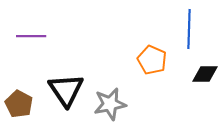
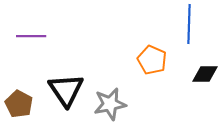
blue line: moved 5 px up
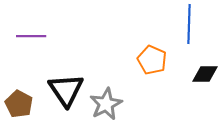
gray star: moved 4 px left; rotated 16 degrees counterclockwise
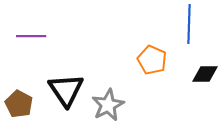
gray star: moved 2 px right, 1 px down
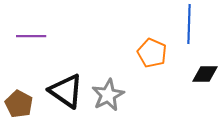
orange pentagon: moved 7 px up
black triangle: moved 1 px down; rotated 21 degrees counterclockwise
gray star: moved 10 px up
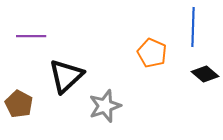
blue line: moved 4 px right, 3 px down
black diamond: rotated 40 degrees clockwise
black triangle: moved 15 px up; rotated 42 degrees clockwise
gray star: moved 3 px left, 11 px down; rotated 8 degrees clockwise
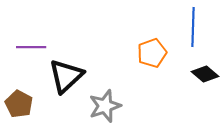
purple line: moved 11 px down
orange pentagon: rotated 28 degrees clockwise
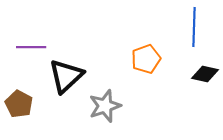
blue line: moved 1 px right
orange pentagon: moved 6 px left, 6 px down
black diamond: rotated 28 degrees counterclockwise
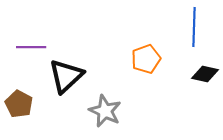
gray star: moved 5 px down; rotated 28 degrees counterclockwise
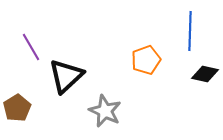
blue line: moved 4 px left, 4 px down
purple line: rotated 60 degrees clockwise
orange pentagon: moved 1 px down
brown pentagon: moved 2 px left, 4 px down; rotated 12 degrees clockwise
